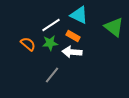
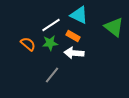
white arrow: moved 2 px right, 1 px down
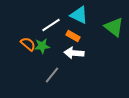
green star: moved 8 px left, 3 px down
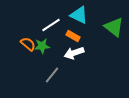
white arrow: rotated 24 degrees counterclockwise
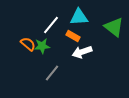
cyan triangle: moved 2 px down; rotated 30 degrees counterclockwise
white line: rotated 18 degrees counterclockwise
white arrow: moved 8 px right, 1 px up
gray line: moved 2 px up
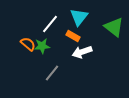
cyan triangle: rotated 48 degrees counterclockwise
white line: moved 1 px left, 1 px up
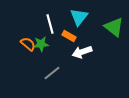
white line: rotated 54 degrees counterclockwise
orange rectangle: moved 4 px left
green star: moved 1 px left, 2 px up
gray line: rotated 12 degrees clockwise
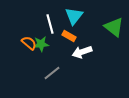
cyan triangle: moved 5 px left, 1 px up
orange semicircle: moved 1 px right, 1 px up
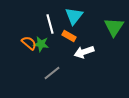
green triangle: rotated 25 degrees clockwise
green star: rotated 14 degrees clockwise
white arrow: moved 2 px right
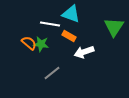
cyan triangle: moved 3 px left, 2 px up; rotated 48 degrees counterclockwise
white line: rotated 66 degrees counterclockwise
